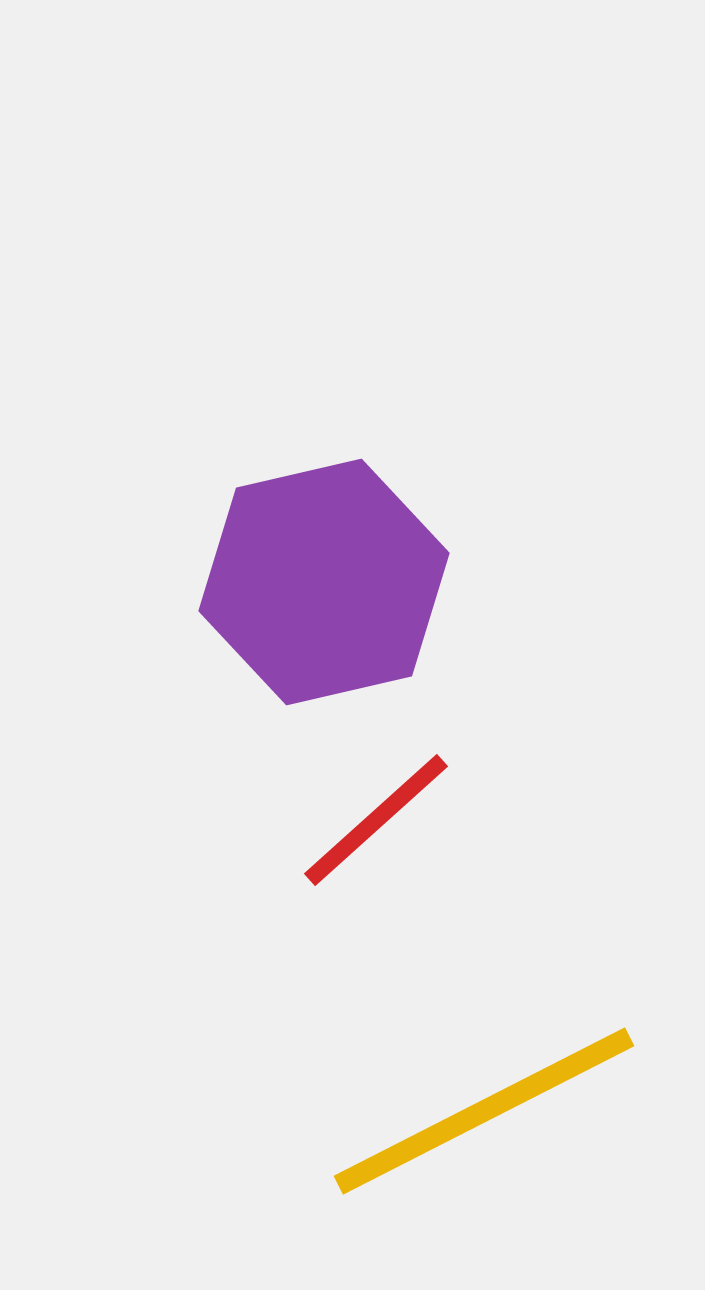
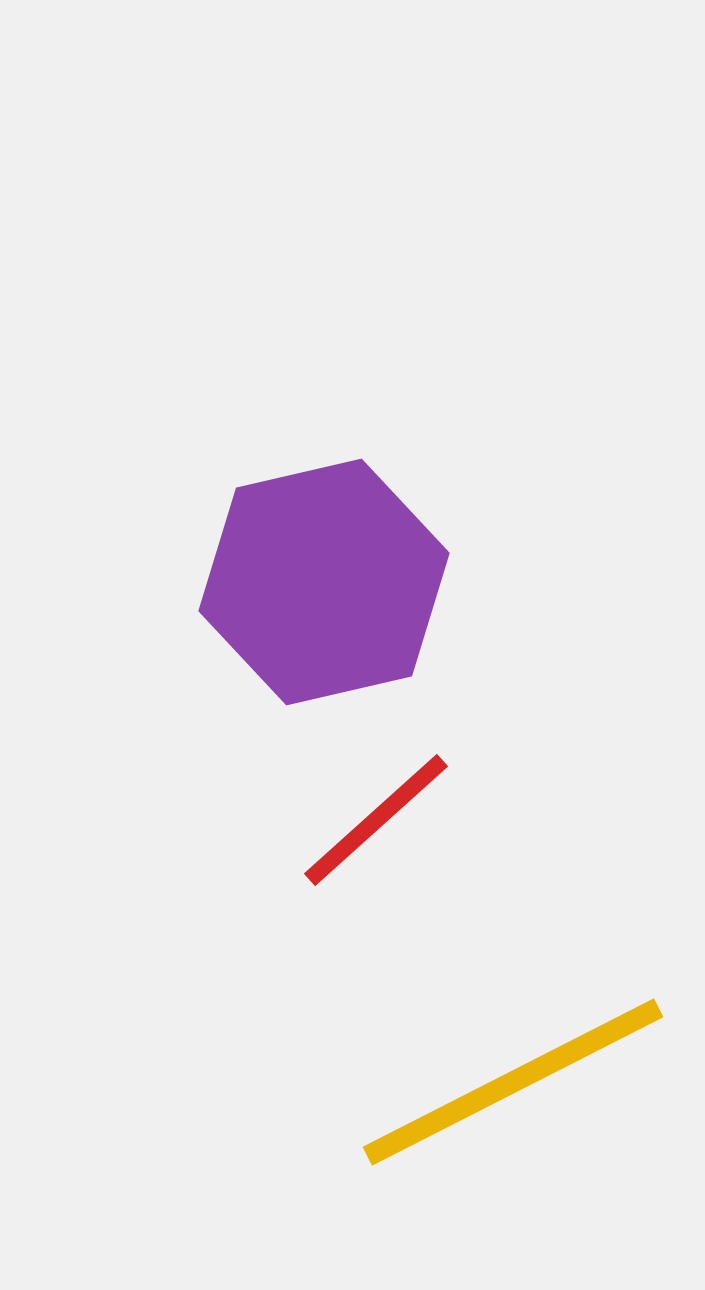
yellow line: moved 29 px right, 29 px up
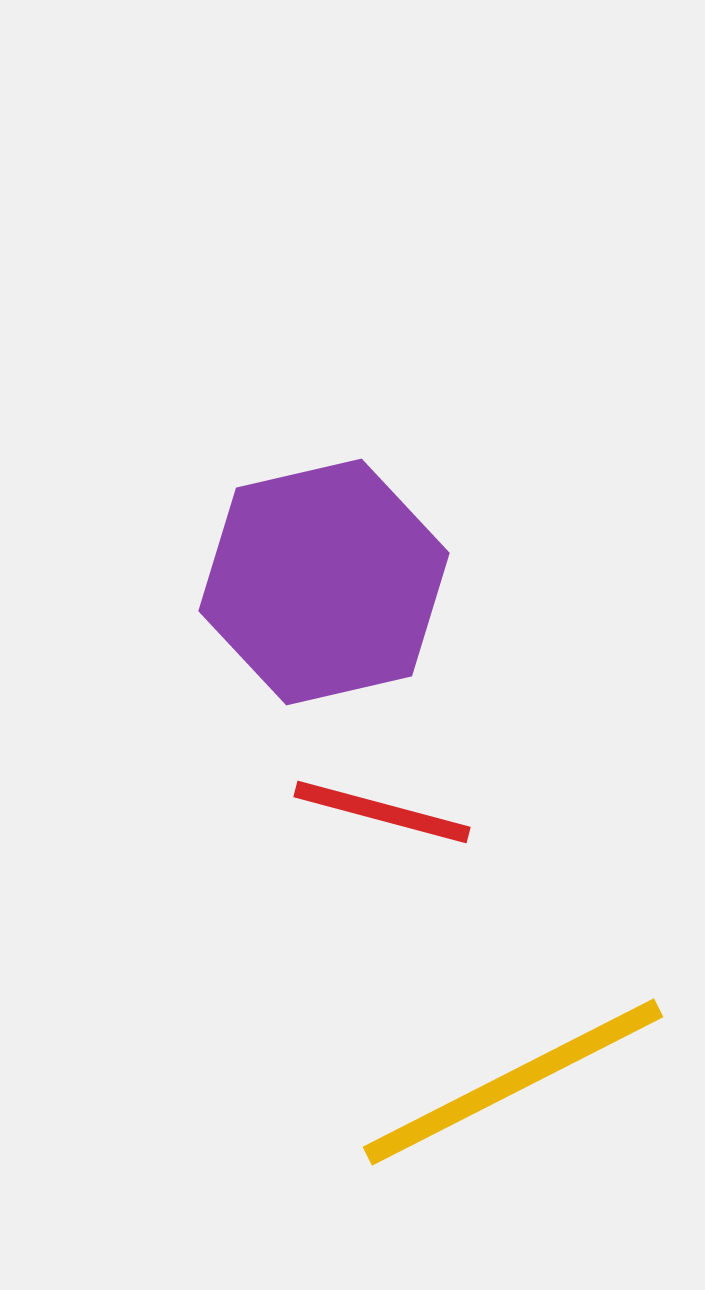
red line: moved 6 px right, 8 px up; rotated 57 degrees clockwise
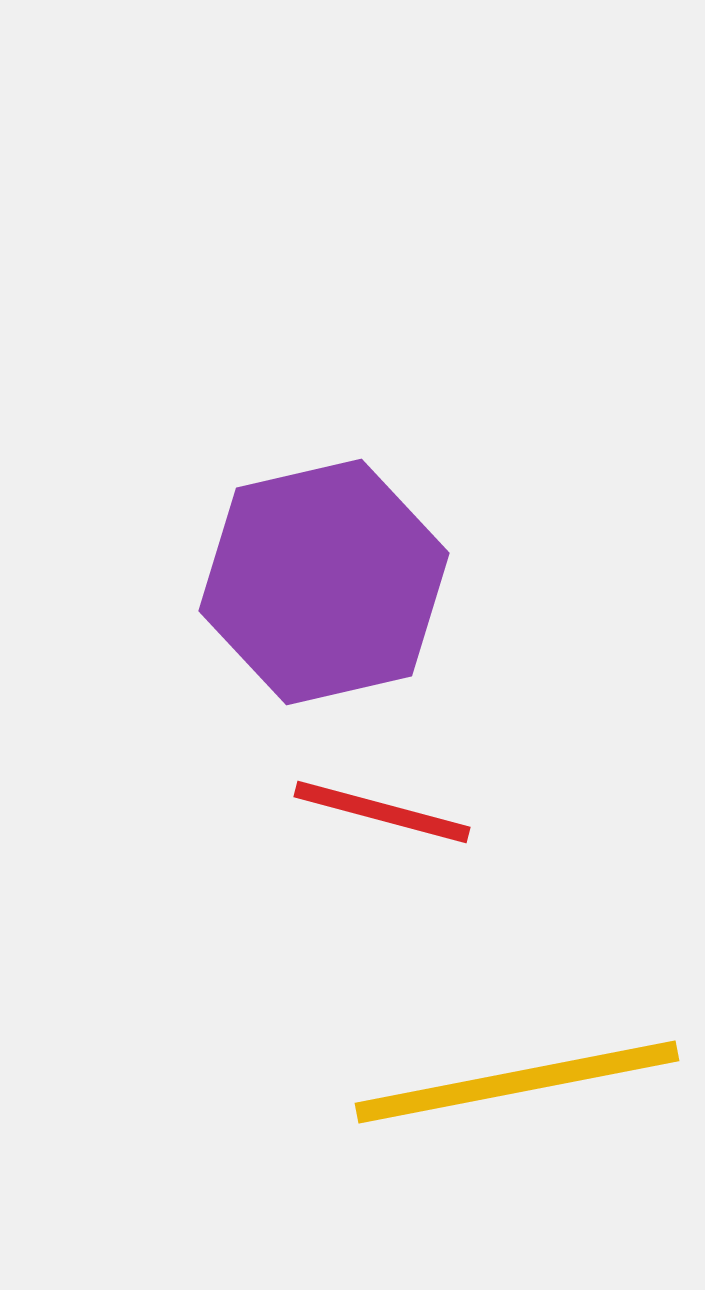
yellow line: moved 4 px right; rotated 16 degrees clockwise
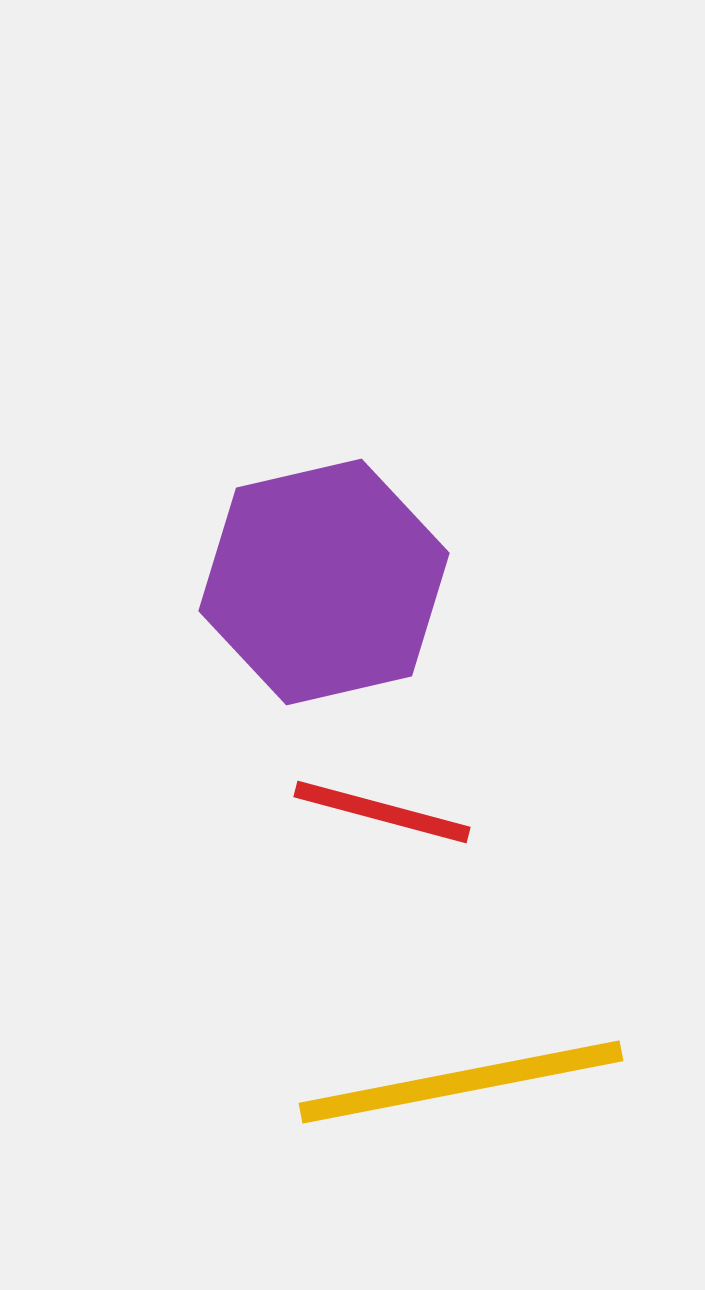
yellow line: moved 56 px left
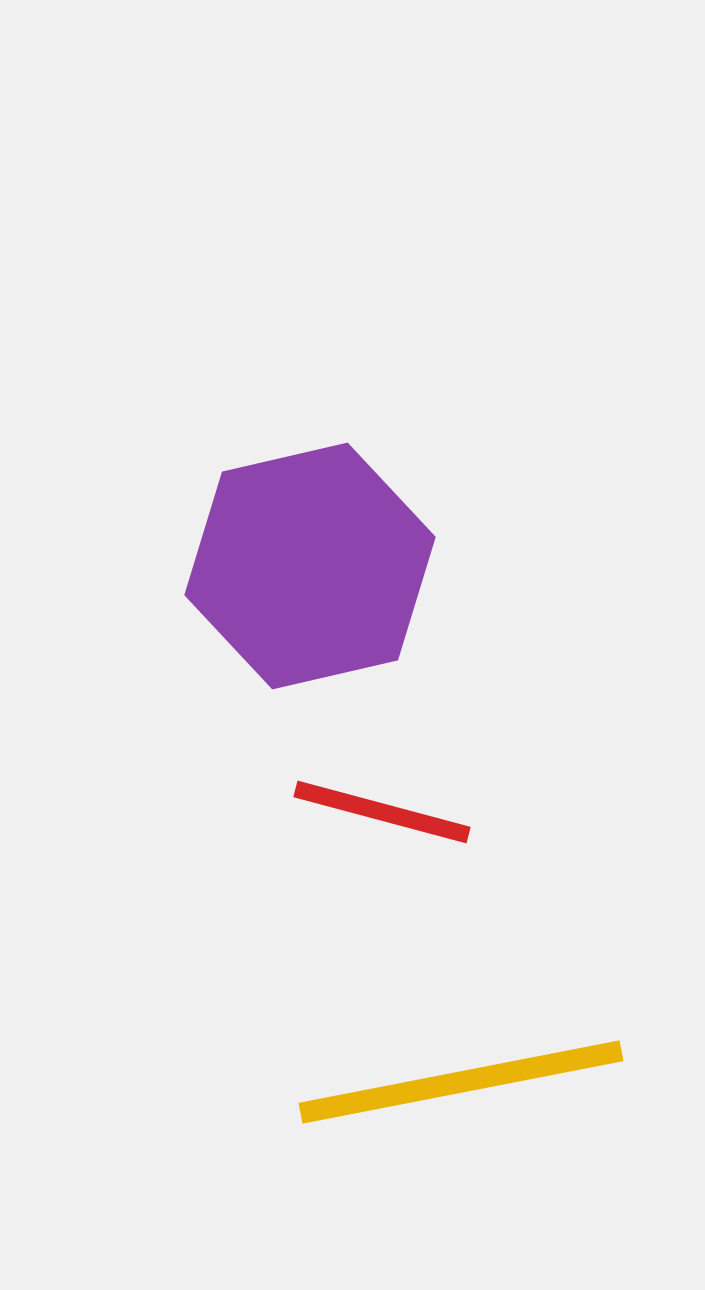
purple hexagon: moved 14 px left, 16 px up
